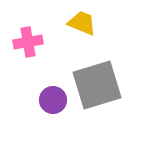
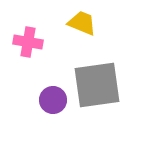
pink cross: rotated 20 degrees clockwise
gray square: rotated 9 degrees clockwise
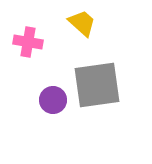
yellow trapezoid: rotated 20 degrees clockwise
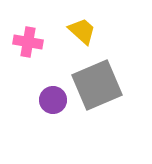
yellow trapezoid: moved 8 px down
gray square: rotated 15 degrees counterclockwise
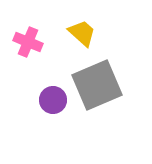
yellow trapezoid: moved 2 px down
pink cross: rotated 12 degrees clockwise
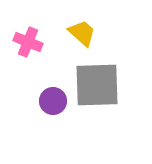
gray square: rotated 21 degrees clockwise
purple circle: moved 1 px down
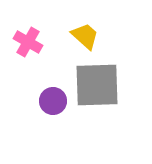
yellow trapezoid: moved 3 px right, 3 px down
pink cross: rotated 8 degrees clockwise
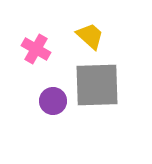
yellow trapezoid: moved 5 px right
pink cross: moved 8 px right, 7 px down
